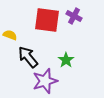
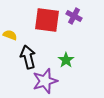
black arrow: rotated 25 degrees clockwise
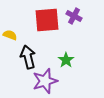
red square: rotated 12 degrees counterclockwise
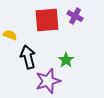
purple cross: moved 1 px right
purple star: moved 3 px right
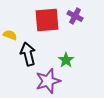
black arrow: moved 3 px up
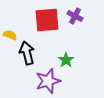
black arrow: moved 1 px left, 1 px up
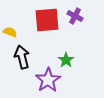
yellow semicircle: moved 3 px up
black arrow: moved 5 px left, 4 px down
purple star: moved 1 px up; rotated 15 degrees counterclockwise
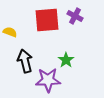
black arrow: moved 3 px right, 4 px down
purple star: rotated 30 degrees clockwise
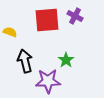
purple star: moved 1 px down
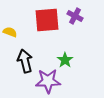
green star: moved 1 px left
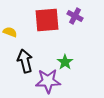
green star: moved 2 px down
